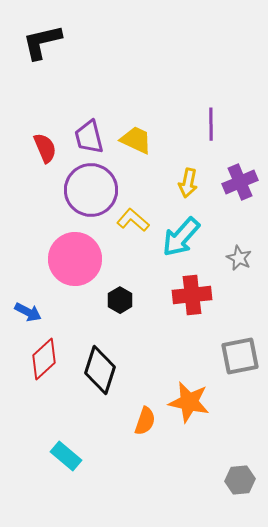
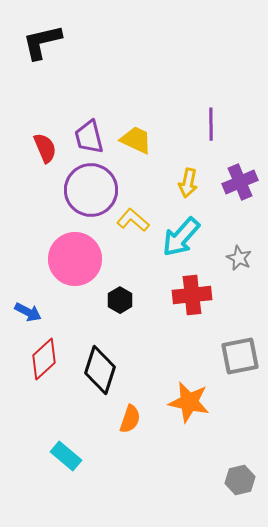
orange semicircle: moved 15 px left, 2 px up
gray hexagon: rotated 8 degrees counterclockwise
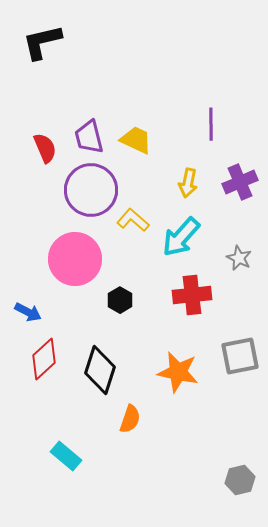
orange star: moved 11 px left, 30 px up
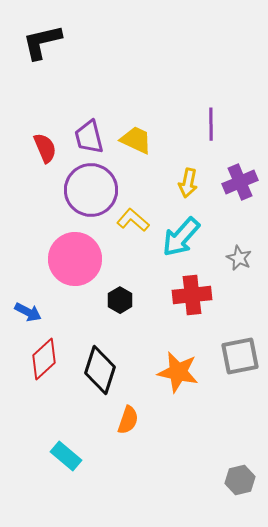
orange semicircle: moved 2 px left, 1 px down
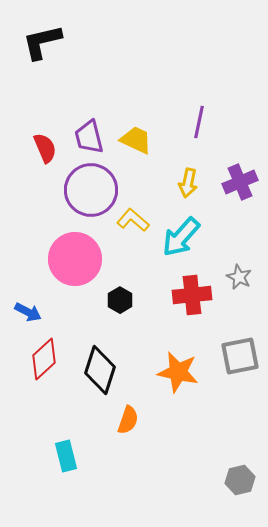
purple line: moved 12 px left, 2 px up; rotated 12 degrees clockwise
gray star: moved 19 px down
cyan rectangle: rotated 36 degrees clockwise
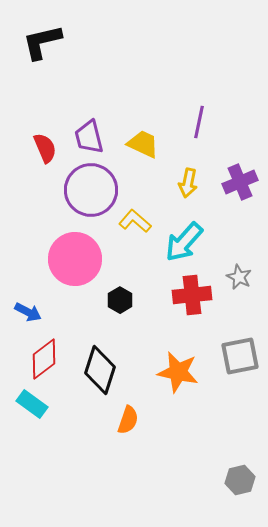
yellow trapezoid: moved 7 px right, 4 px down
yellow L-shape: moved 2 px right, 1 px down
cyan arrow: moved 3 px right, 5 px down
red diamond: rotated 6 degrees clockwise
cyan rectangle: moved 34 px left, 52 px up; rotated 40 degrees counterclockwise
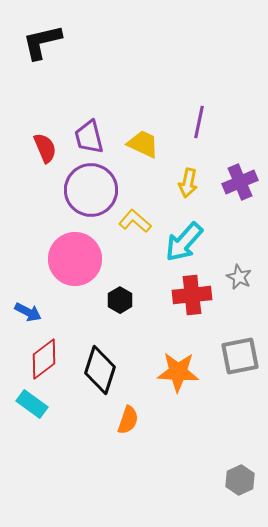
orange star: rotated 9 degrees counterclockwise
gray hexagon: rotated 12 degrees counterclockwise
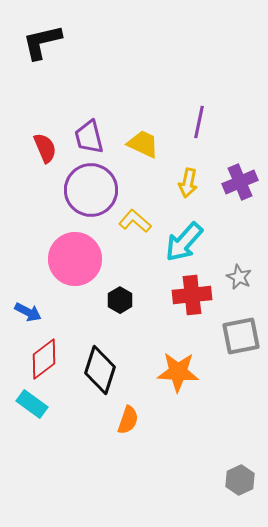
gray square: moved 1 px right, 20 px up
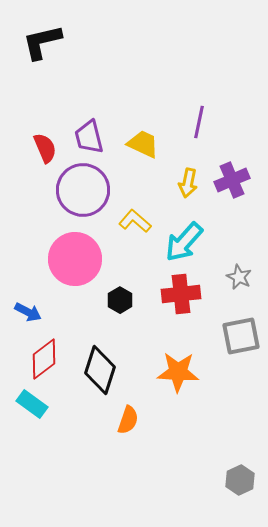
purple cross: moved 8 px left, 2 px up
purple circle: moved 8 px left
red cross: moved 11 px left, 1 px up
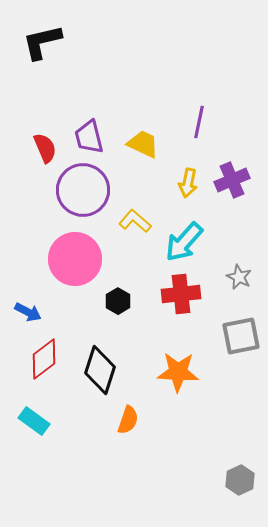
black hexagon: moved 2 px left, 1 px down
cyan rectangle: moved 2 px right, 17 px down
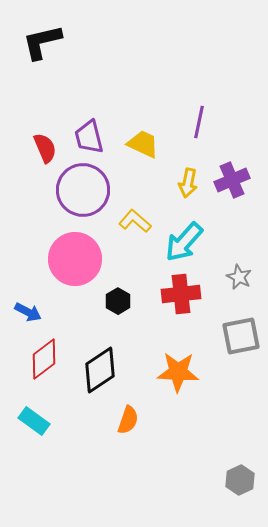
black diamond: rotated 39 degrees clockwise
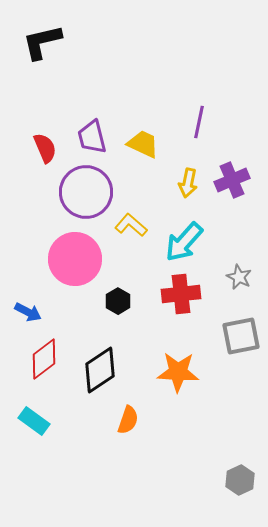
purple trapezoid: moved 3 px right
purple circle: moved 3 px right, 2 px down
yellow L-shape: moved 4 px left, 4 px down
